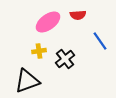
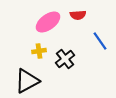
black triangle: rotated 8 degrees counterclockwise
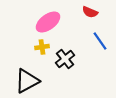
red semicircle: moved 12 px right, 3 px up; rotated 28 degrees clockwise
yellow cross: moved 3 px right, 4 px up
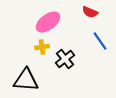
black triangle: moved 1 px left, 1 px up; rotated 32 degrees clockwise
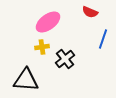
blue line: moved 3 px right, 2 px up; rotated 54 degrees clockwise
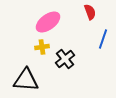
red semicircle: rotated 133 degrees counterclockwise
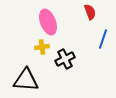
pink ellipse: rotated 75 degrees counterclockwise
black cross: rotated 12 degrees clockwise
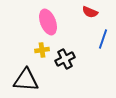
red semicircle: rotated 133 degrees clockwise
yellow cross: moved 3 px down
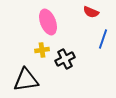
red semicircle: moved 1 px right
black triangle: rotated 12 degrees counterclockwise
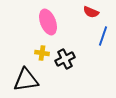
blue line: moved 3 px up
yellow cross: moved 3 px down; rotated 16 degrees clockwise
